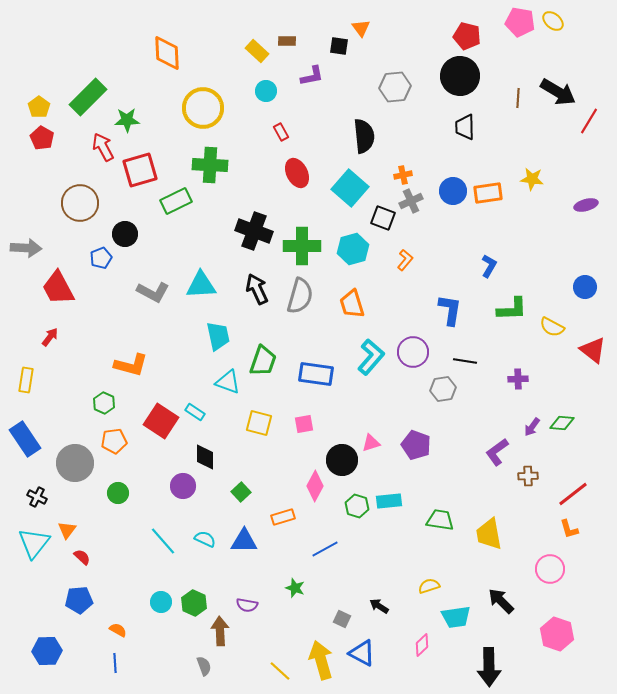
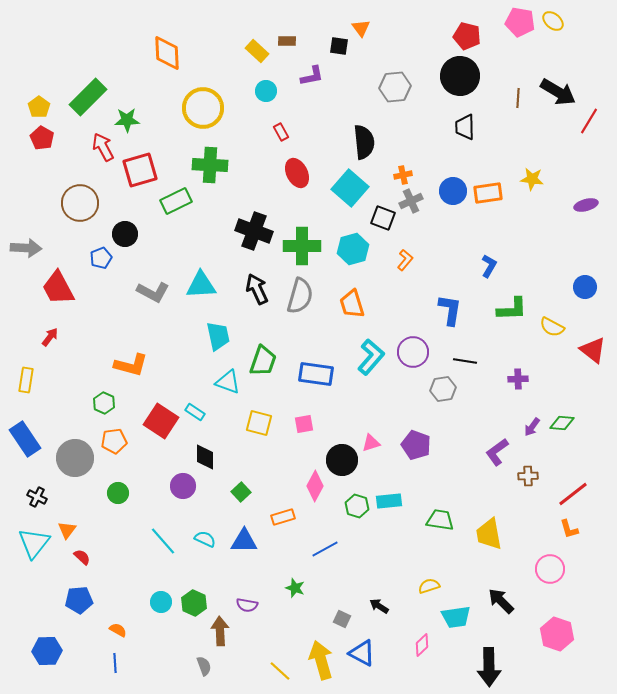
black semicircle at (364, 136): moved 6 px down
gray circle at (75, 463): moved 5 px up
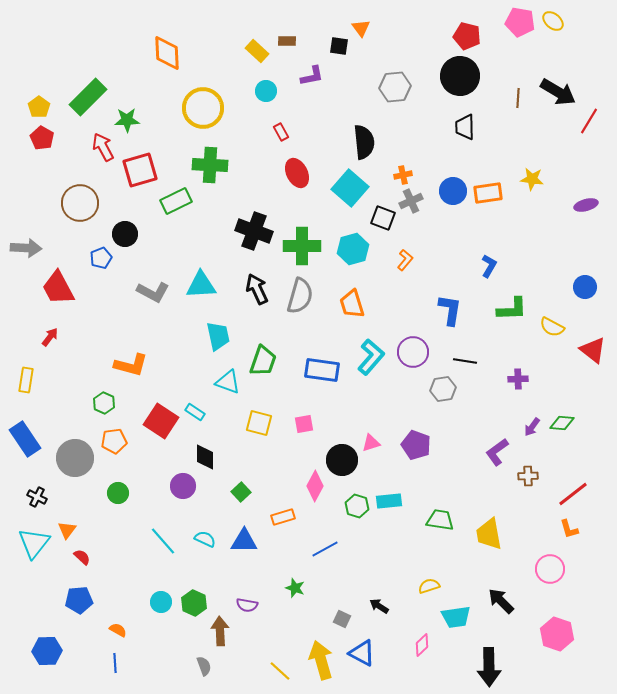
blue rectangle at (316, 374): moved 6 px right, 4 px up
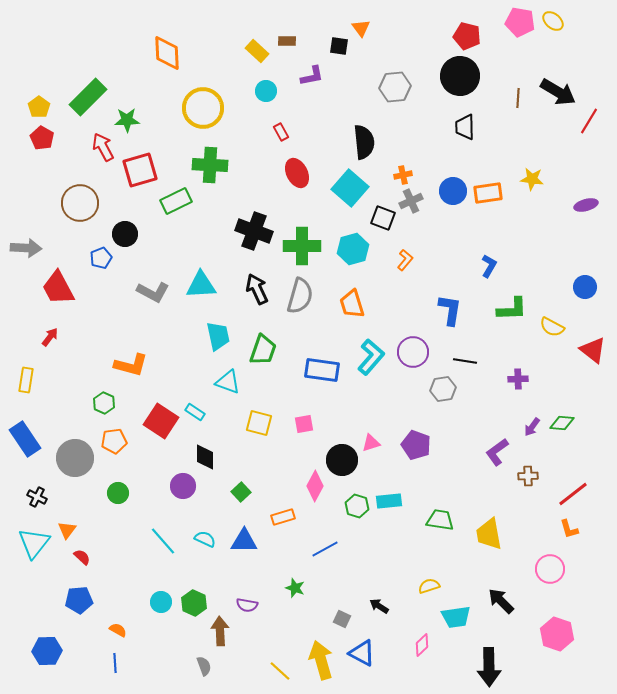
green trapezoid at (263, 361): moved 11 px up
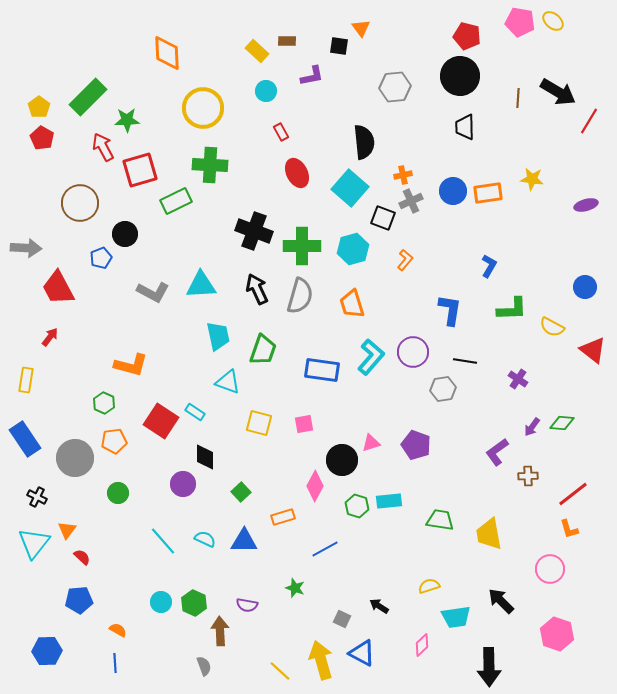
purple cross at (518, 379): rotated 36 degrees clockwise
purple circle at (183, 486): moved 2 px up
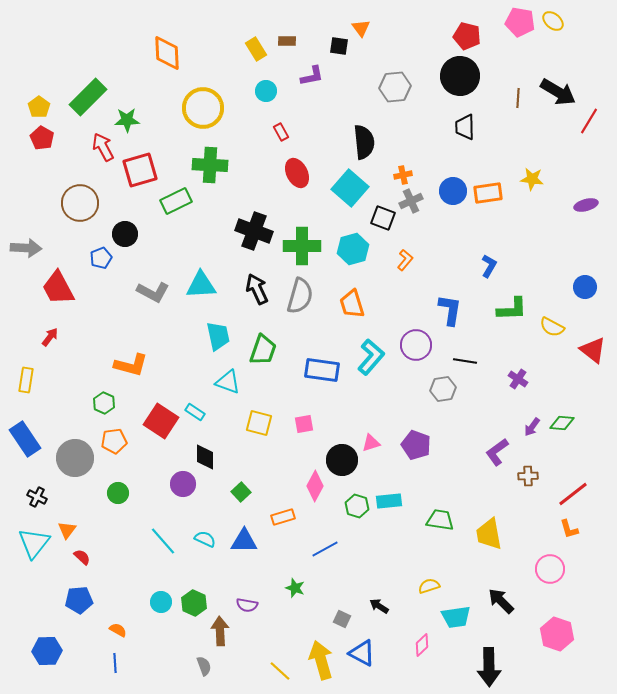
yellow rectangle at (257, 51): moved 1 px left, 2 px up; rotated 15 degrees clockwise
purple circle at (413, 352): moved 3 px right, 7 px up
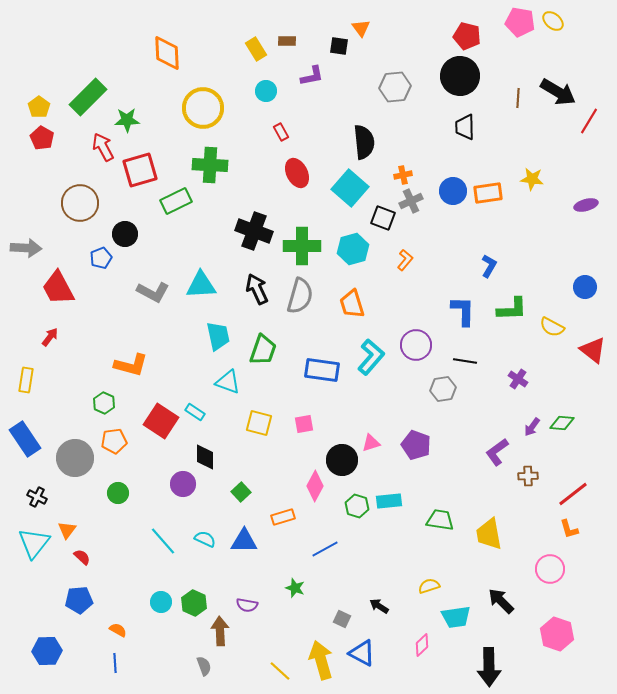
blue L-shape at (450, 310): moved 13 px right, 1 px down; rotated 8 degrees counterclockwise
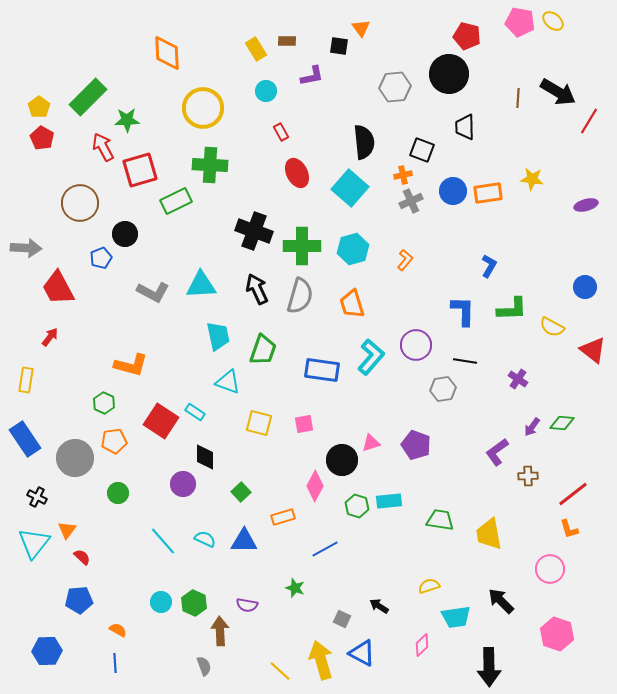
black circle at (460, 76): moved 11 px left, 2 px up
black square at (383, 218): moved 39 px right, 68 px up
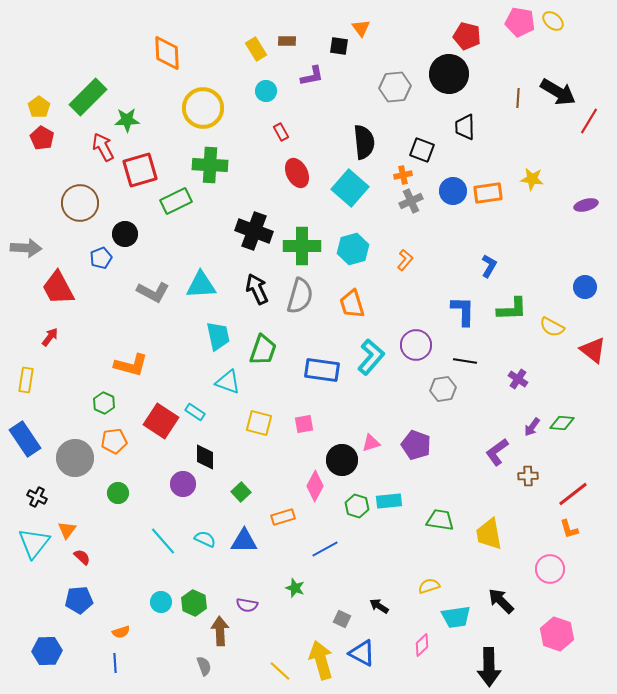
orange semicircle at (118, 630): moved 3 px right, 2 px down; rotated 132 degrees clockwise
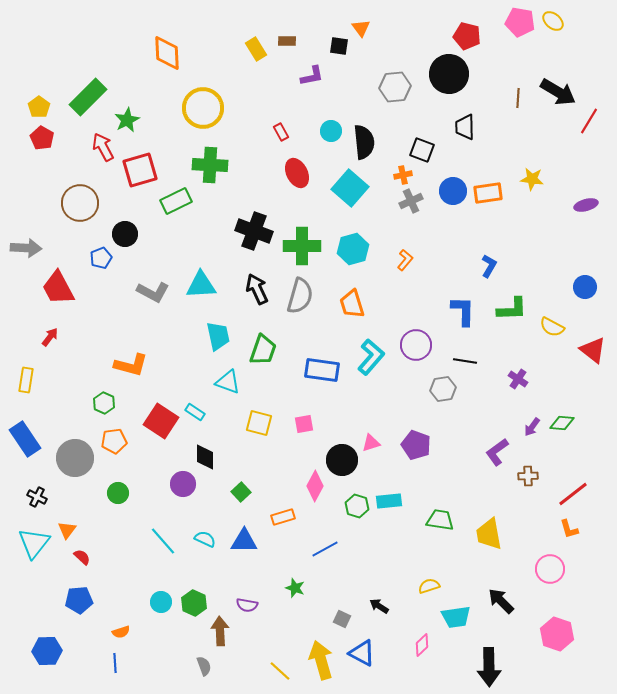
cyan circle at (266, 91): moved 65 px right, 40 px down
green star at (127, 120): rotated 25 degrees counterclockwise
